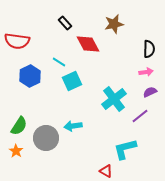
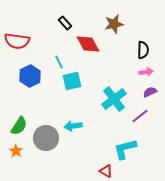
black semicircle: moved 6 px left, 1 px down
cyan line: rotated 32 degrees clockwise
cyan square: rotated 12 degrees clockwise
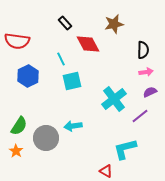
cyan line: moved 2 px right, 3 px up
blue hexagon: moved 2 px left
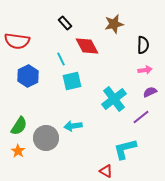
red diamond: moved 1 px left, 2 px down
black semicircle: moved 5 px up
pink arrow: moved 1 px left, 2 px up
purple line: moved 1 px right, 1 px down
orange star: moved 2 px right
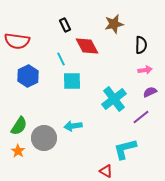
black rectangle: moved 2 px down; rotated 16 degrees clockwise
black semicircle: moved 2 px left
cyan square: rotated 12 degrees clockwise
gray circle: moved 2 px left
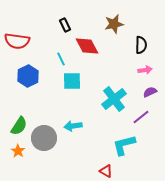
cyan L-shape: moved 1 px left, 4 px up
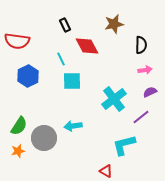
orange star: rotated 24 degrees clockwise
